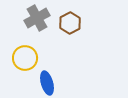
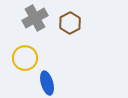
gray cross: moved 2 px left
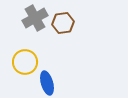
brown hexagon: moved 7 px left; rotated 20 degrees clockwise
yellow circle: moved 4 px down
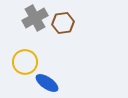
blue ellipse: rotated 40 degrees counterclockwise
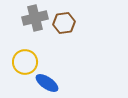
gray cross: rotated 15 degrees clockwise
brown hexagon: moved 1 px right
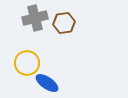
yellow circle: moved 2 px right, 1 px down
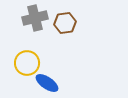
brown hexagon: moved 1 px right
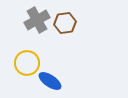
gray cross: moved 2 px right, 2 px down; rotated 15 degrees counterclockwise
blue ellipse: moved 3 px right, 2 px up
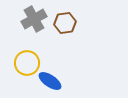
gray cross: moved 3 px left, 1 px up
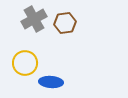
yellow circle: moved 2 px left
blue ellipse: moved 1 px right, 1 px down; rotated 30 degrees counterclockwise
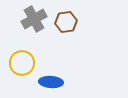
brown hexagon: moved 1 px right, 1 px up
yellow circle: moved 3 px left
